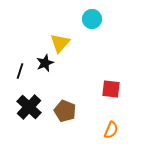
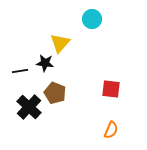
black star: rotated 30 degrees clockwise
black line: rotated 63 degrees clockwise
brown pentagon: moved 10 px left, 18 px up
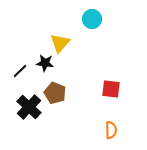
black line: rotated 35 degrees counterclockwise
orange semicircle: rotated 24 degrees counterclockwise
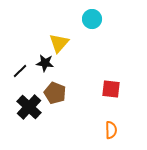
yellow triangle: moved 1 px left
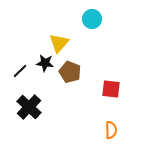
brown pentagon: moved 15 px right, 21 px up
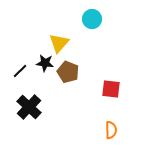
brown pentagon: moved 2 px left
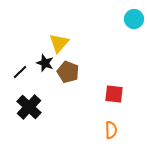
cyan circle: moved 42 px right
black star: rotated 12 degrees clockwise
black line: moved 1 px down
red square: moved 3 px right, 5 px down
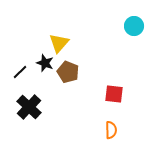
cyan circle: moved 7 px down
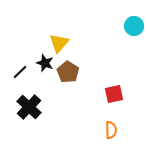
brown pentagon: rotated 10 degrees clockwise
red square: rotated 18 degrees counterclockwise
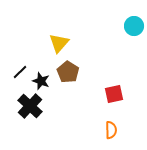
black star: moved 4 px left, 18 px down
black cross: moved 1 px right, 1 px up
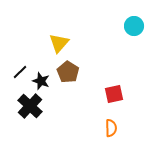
orange semicircle: moved 2 px up
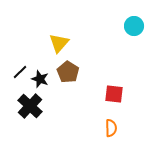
black star: moved 1 px left, 2 px up
red square: rotated 18 degrees clockwise
